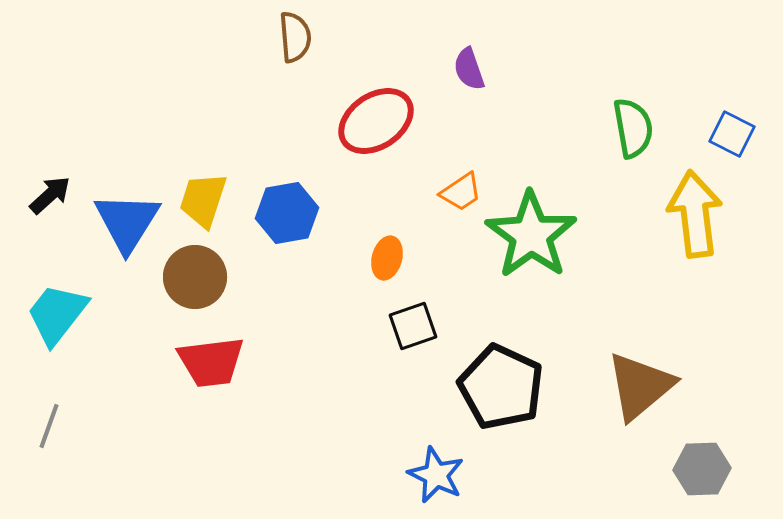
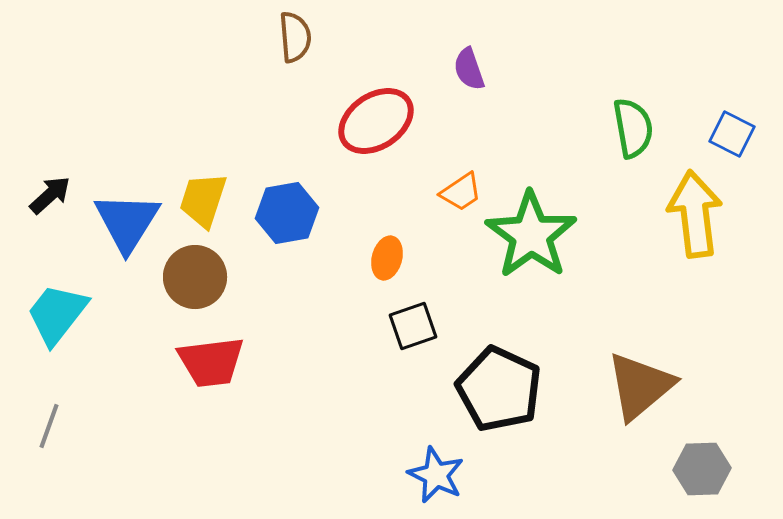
black pentagon: moved 2 px left, 2 px down
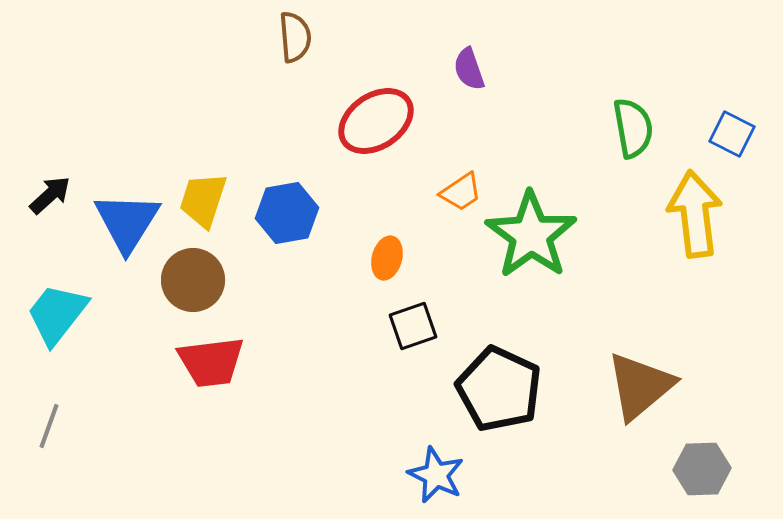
brown circle: moved 2 px left, 3 px down
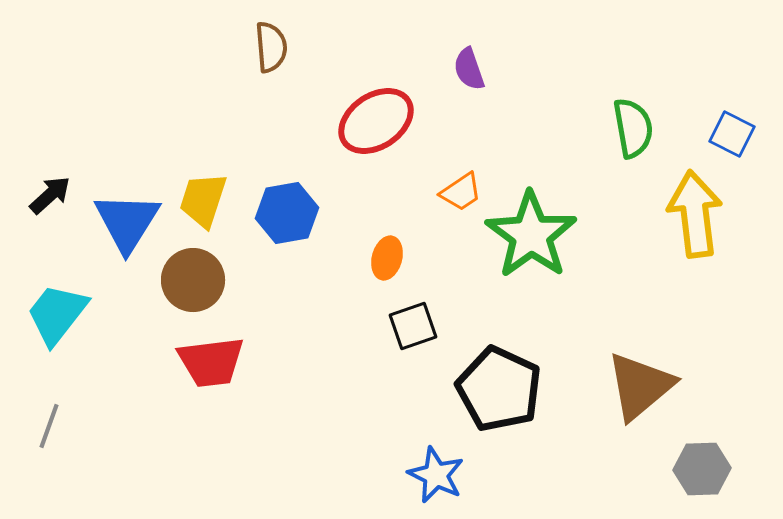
brown semicircle: moved 24 px left, 10 px down
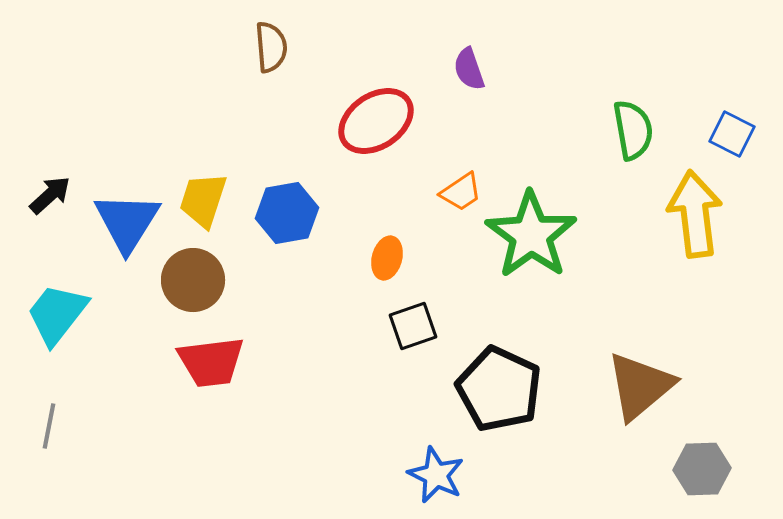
green semicircle: moved 2 px down
gray line: rotated 9 degrees counterclockwise
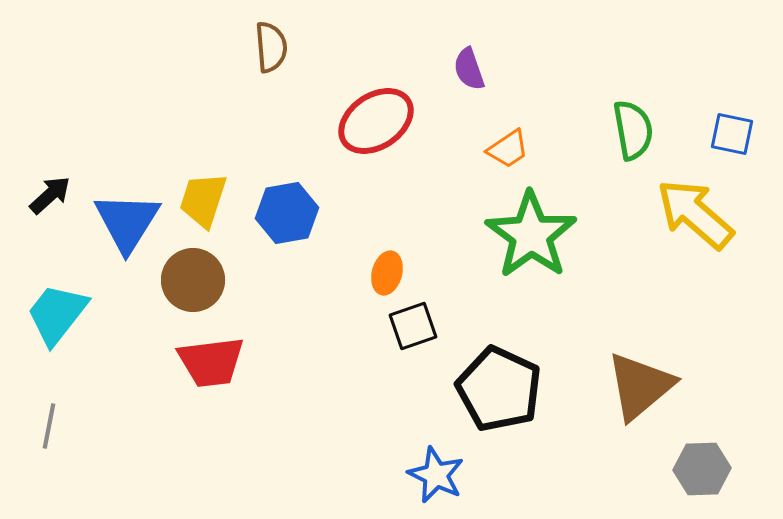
blue square: rotated 15 degrees counterclockwise
orange trapezoid: moved 47 px right, 43 px up
yellow arrow: rotated 42 degrees counterclockwise
orange ellipse: moved 15 px down
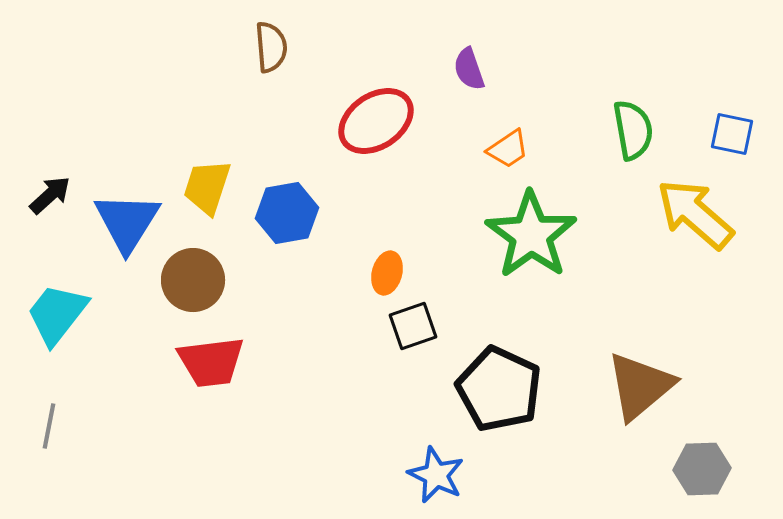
yellow trapezoid: moved 4 px right, 13 px up
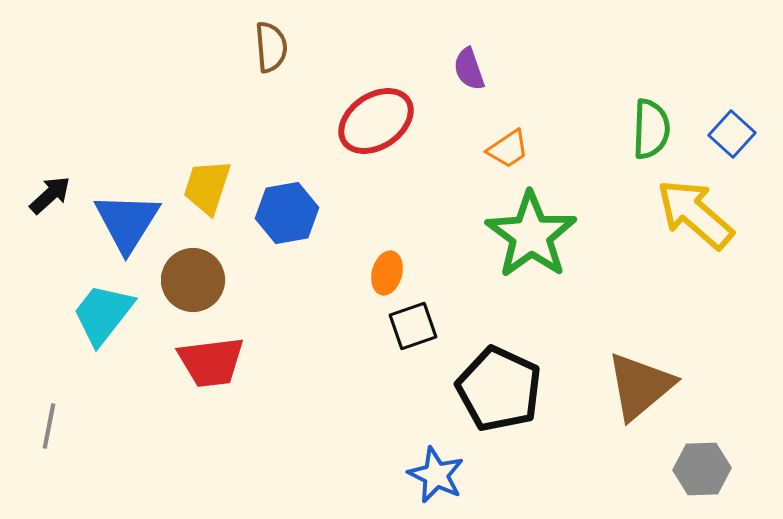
green semicircle: moved 18 px right, 1 px up; rotated 12 degrees clockwise
blue square: rotated 30 degrees clockwise
cyan trapezoid: moved 46 px right
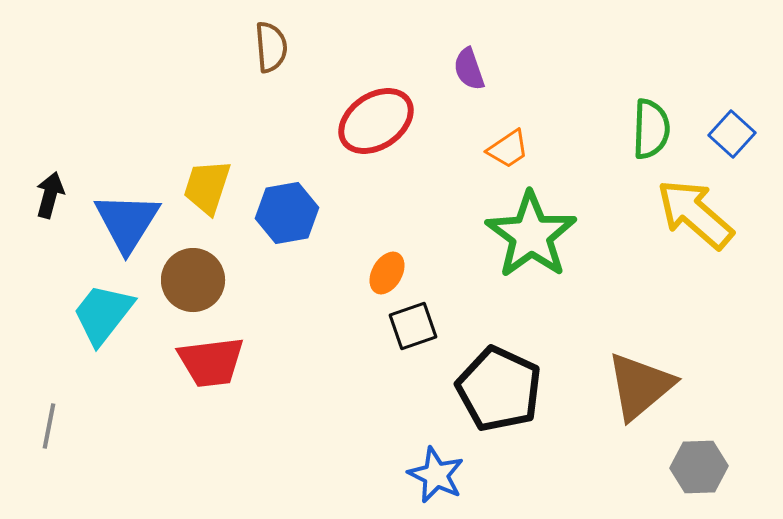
black arrow: rotated 33 degrees counterclockwise
orange ellipse: rotated 15 degrees clockwise
gray hexagon: moved 3 px left, 2 px up
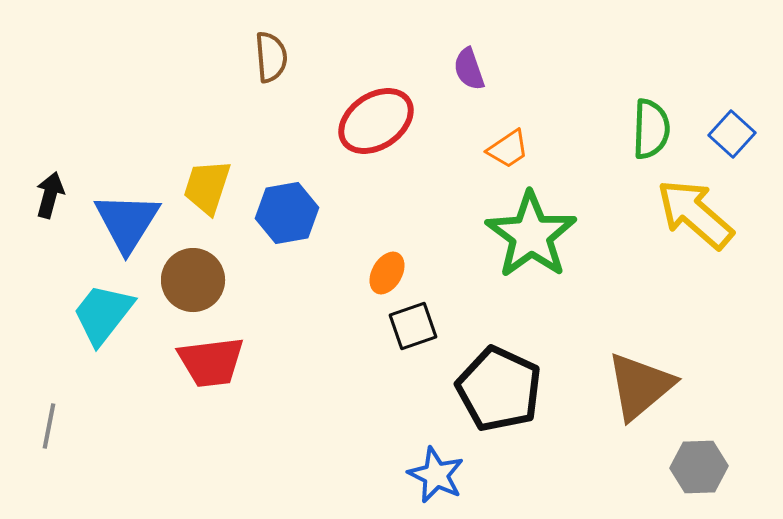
brown semicircle: moved 10 px down
